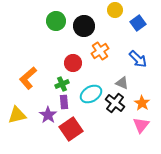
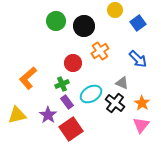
purple rectangle: moved 3 px right; rotated 32 degrees counterclockwise
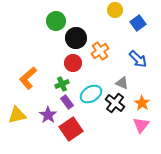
black circle: moved 8 px left, 12 px down
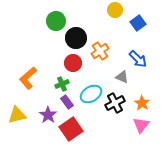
gray triangle: moved 6 px up
black cross: rotated 24 degrees clockwise
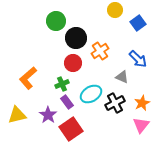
orange star: rotated 14 degrees clockwise
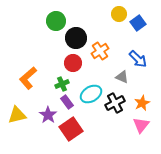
yellow circle: moved 4 px right, 4 px down
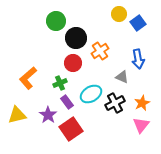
blue arrow: rotated 36 degrees clockwise
green cross: moved 2 px left, 1 px up
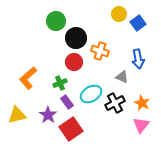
orange cross: rotated 36 degrees counterclockwise
red circle: moved 1 px right, 1 px up
orange star: rotated 21 degrees counterclockwise
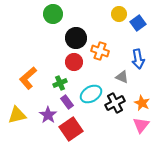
green circle: moved 3 px left, 7 px up
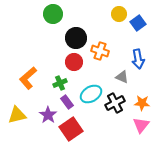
orange star: rotated 21 degrees counterclockwise
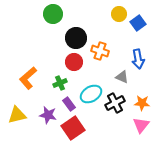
purple rectangle: moved 2 px right, 2 px down
purple star: rotated 24 degrees counterclockwise
red square: moved 2 px right, 1 px up
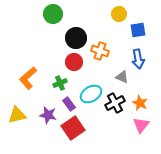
blue square: moved 7 px down; rotated 28 degrees clockwise
orange star: moved 2 px left; rotated 21 degrees clockwise
